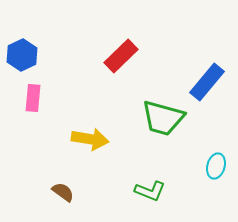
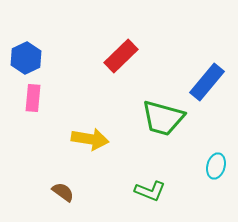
blue hexagon: moved 4 px right, 3 px down
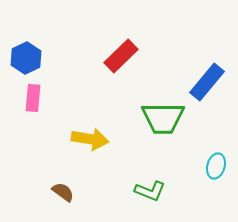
green trapezoid: rotated 15 degrees counterclockwise
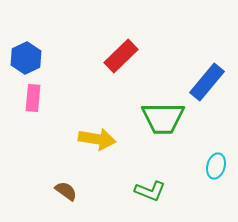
yellow arrow: moved 7 px right
brown semicircle: moved 3 px right, 1 px up
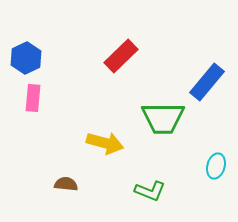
yellow arrow: moved 8 px right, 4 px down; rotated 6 degrees clockwise
brown semicircle: moved 7 px up; rotated 30 degrees counterclockwise
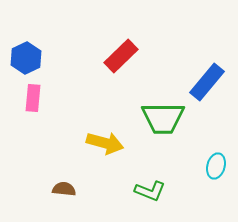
brown semicircle: moved 2 px left, 5 px down
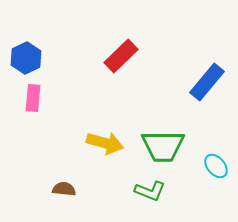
green trapezoid: moved 28 px down
cyan ellipse: rotated 55 degrees counterclockwise
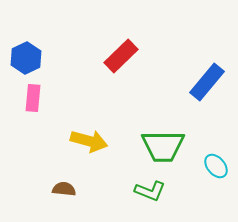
yellow arrow: moved 16 px left, 2 px up
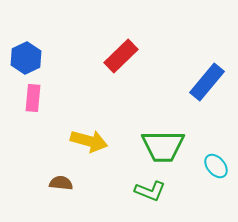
brown semicircle: moved 3 px left, 6 px up
